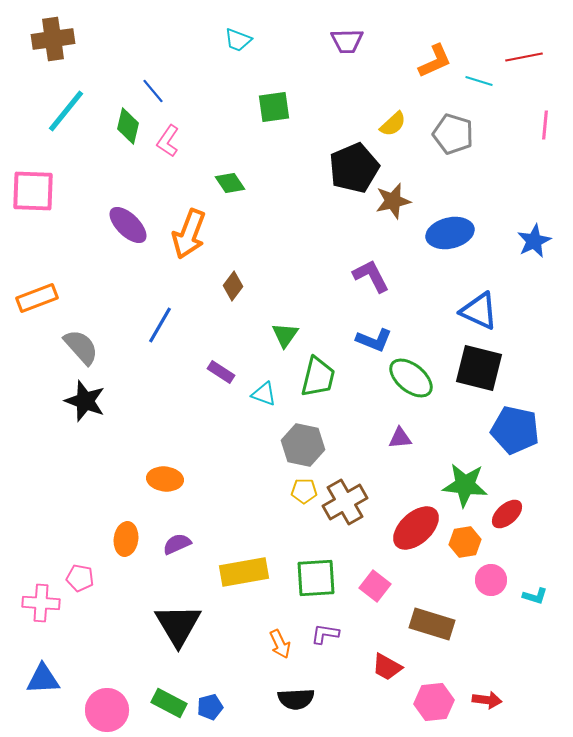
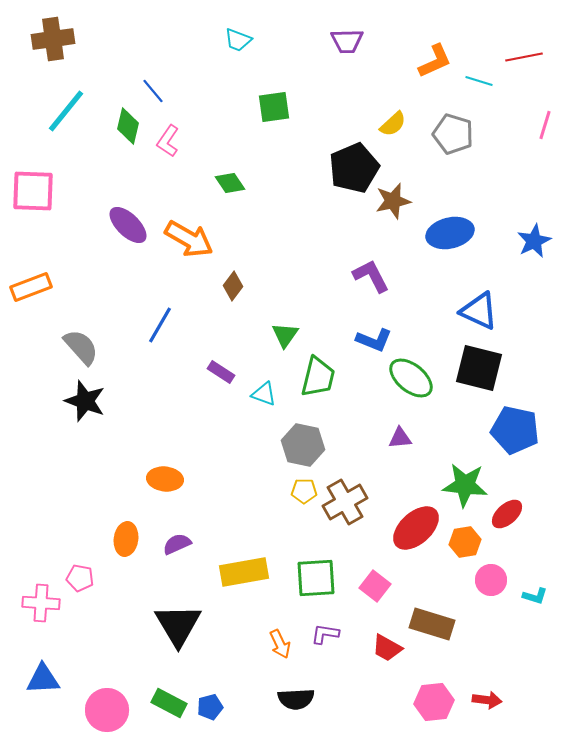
pink line at (545, 125): rotated 12 degrees clockwise
orange arrow at (189, 234): moved 5 px down; rotated 81 degrees counterclockwise
orange rectangle at (37, 298): moved 6 px left, 11 px up
red trapezoid at (387, 667): moved 19 px up
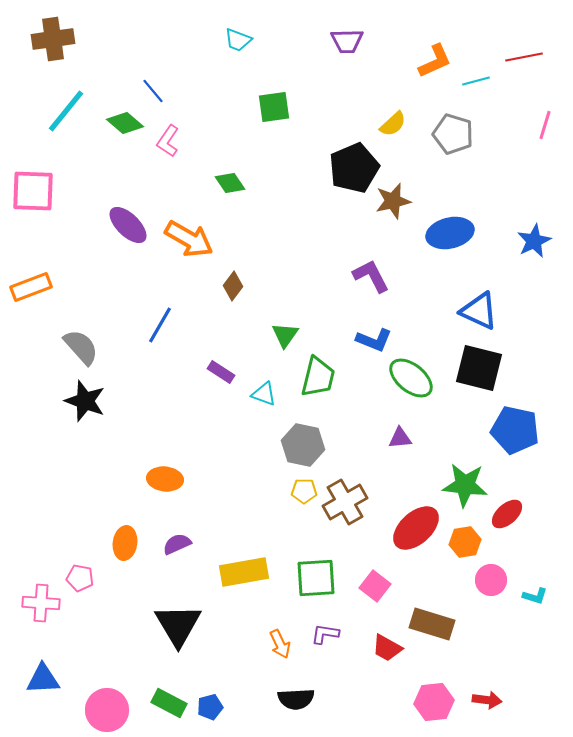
cyan line at (479, 81): moved 3 px left; rotated 32 degrees counterclockwise
green diamond at (128, 126): moved 3 px left, 3 px up; rotated 63 degrees counterclockwise
orange ellipse at (126, 539): moved 1 px left, 4 px down
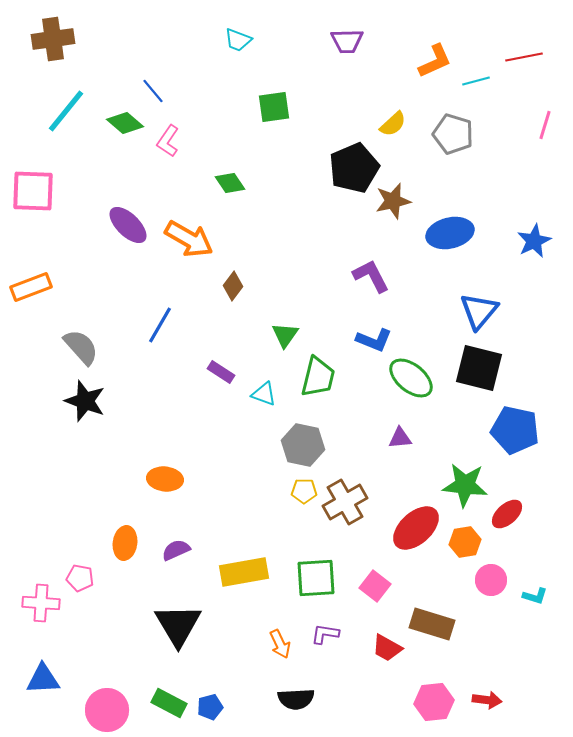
blue triangle at (479, 311): rotated 45 degrees clockwise
purple semicircle at (177, 544): moved 1 px left, 6 px down
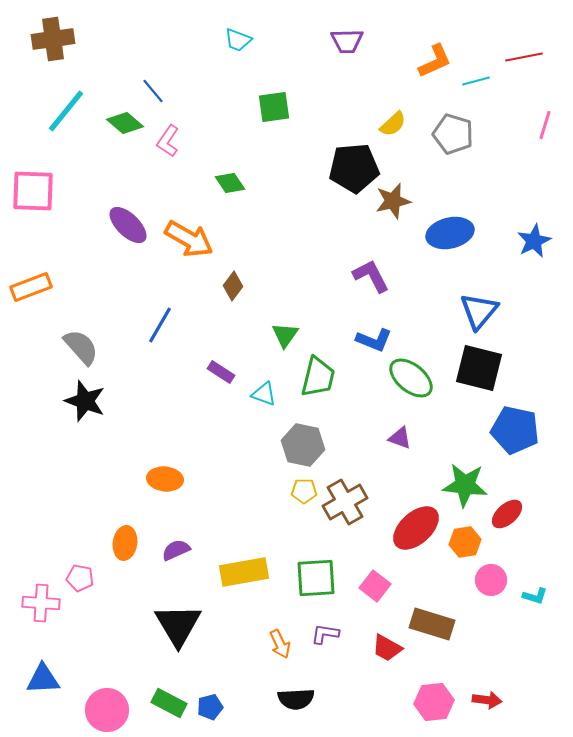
black pentagon at (354, 168): rotated 18 degrees clockwise
purple triangle at (400, 438): rotated 25 degrees clockwise
